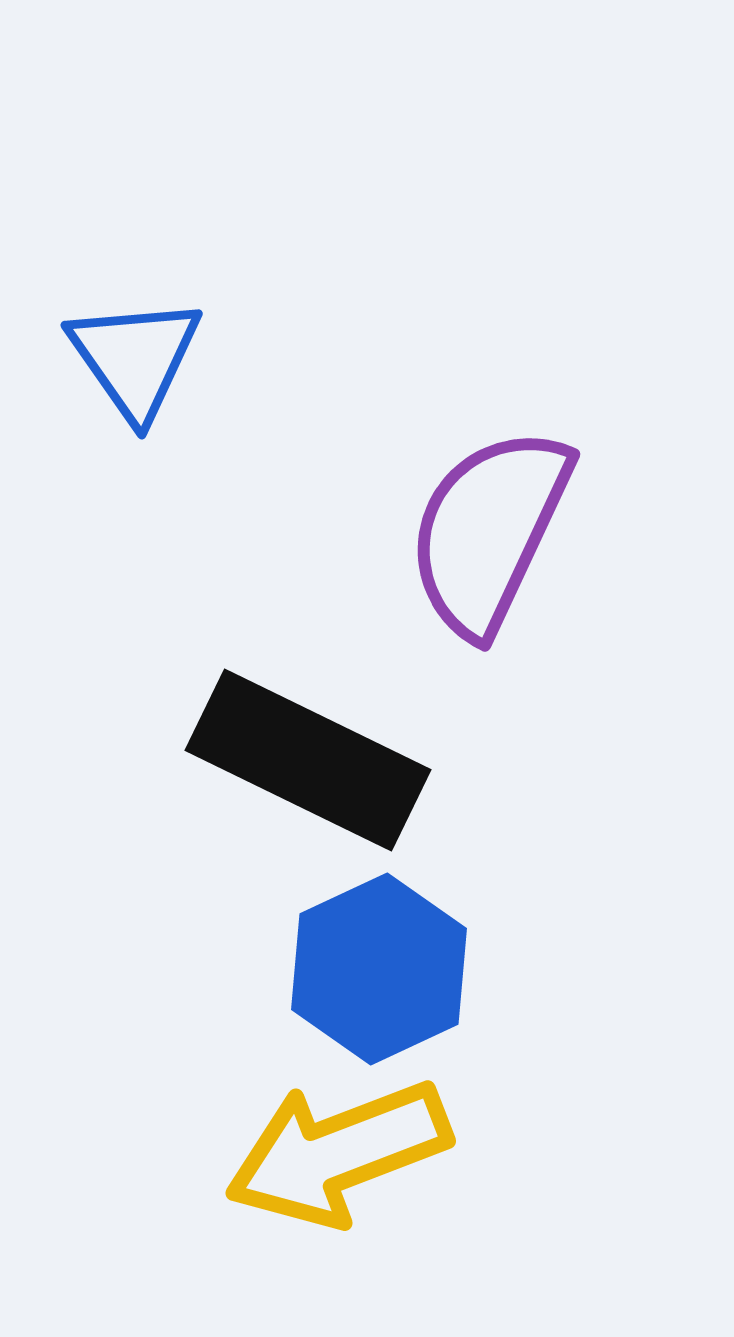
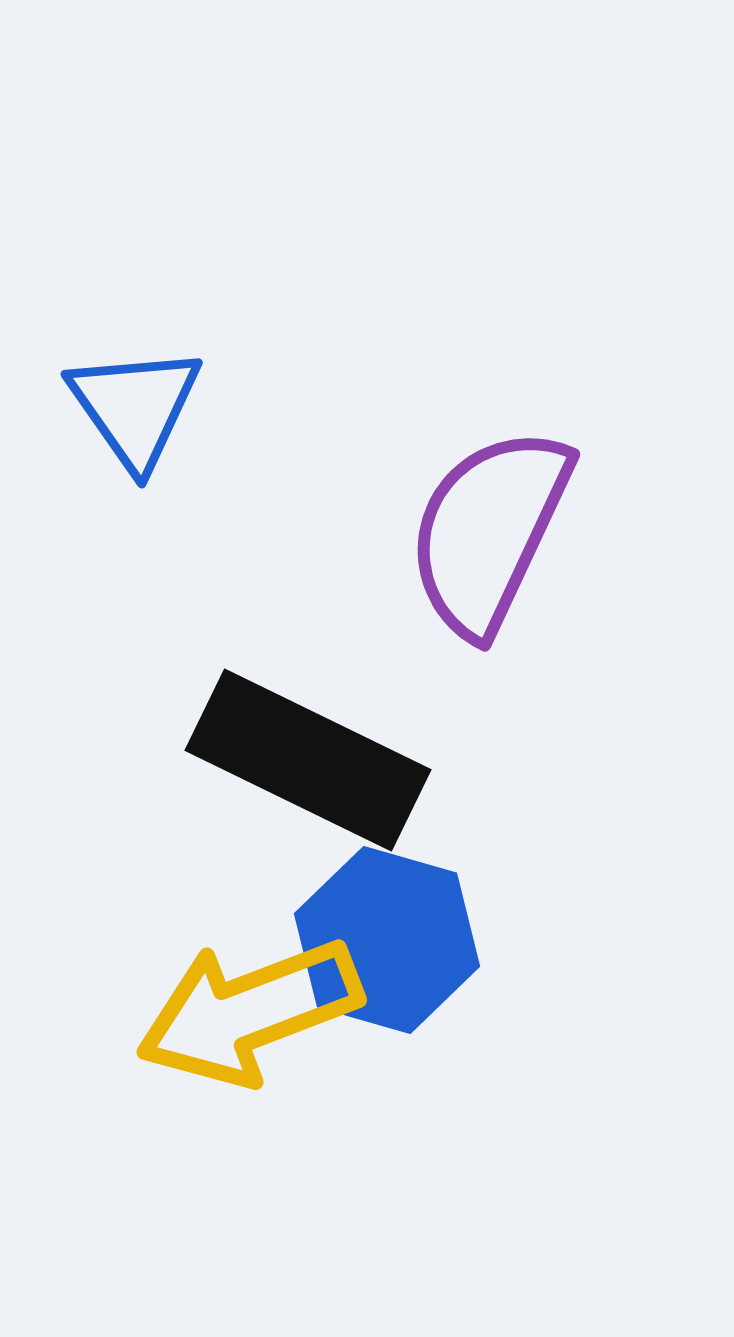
blue triangle: moved 49 px down
blue hexagon: moved 8 px right, 29 px up; rotated 19 degrees counterclockwise
yellow arrow: moved 89 px left, 141 px up
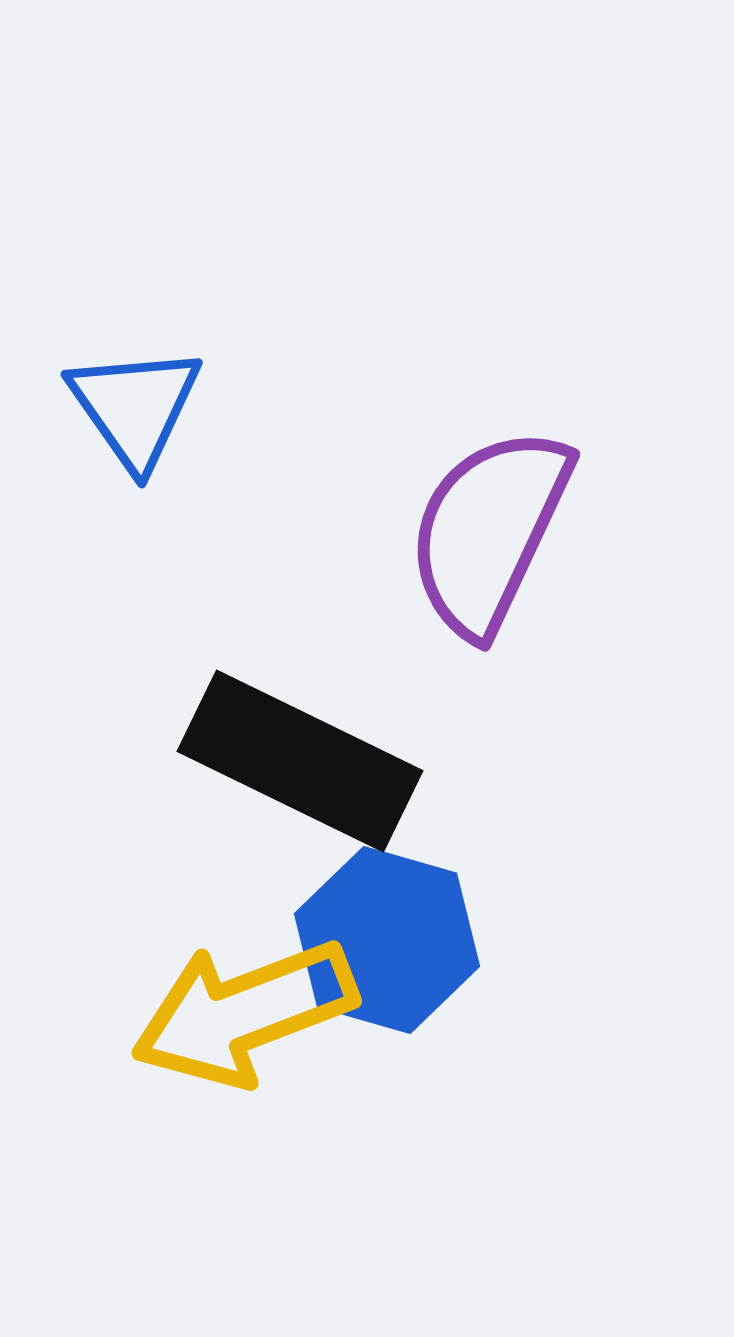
black rectangle: moved 8 px left, 1 px down
yellow arrow: moved 5 px left, 1 px down
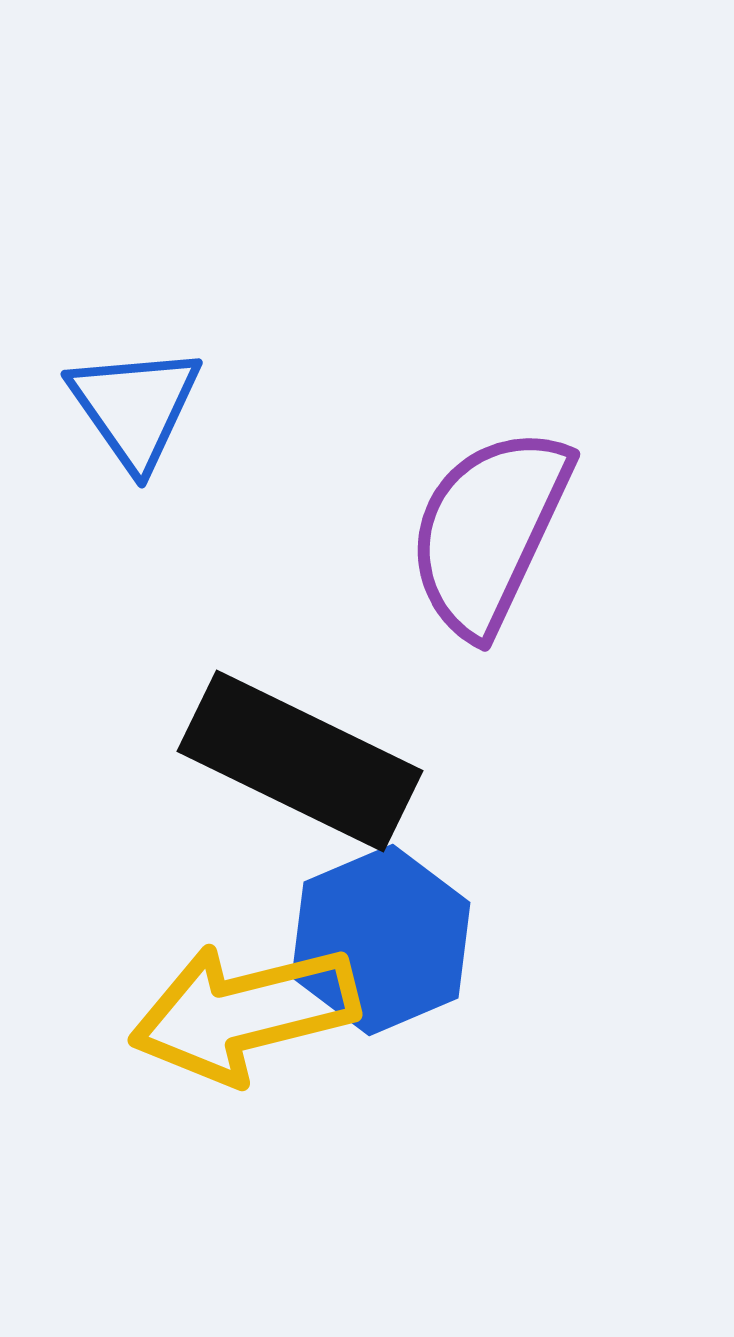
blue hexagon: moved 6 px left; rotated 21 degrees clockwise
yellow arrow: rotated 7 degrees clockwise
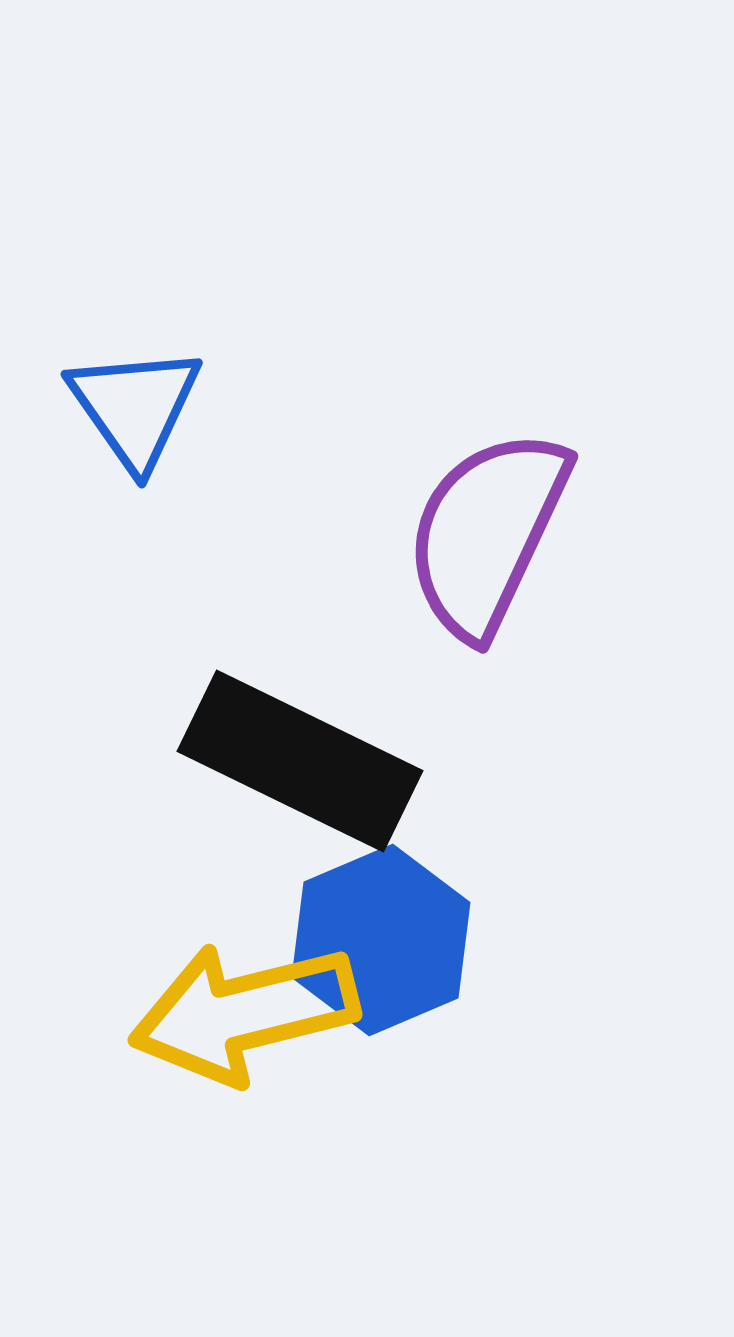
purple semicircle: moved 2 px left, 2 px down
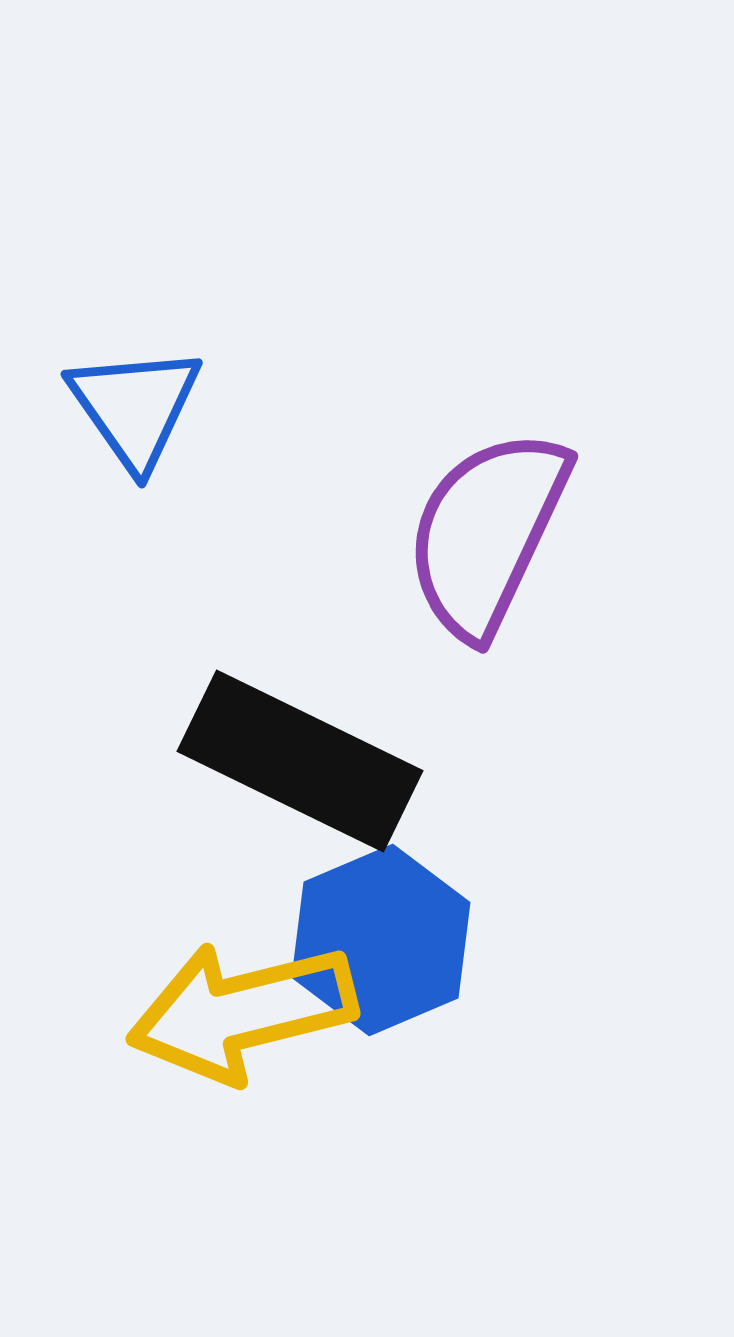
yellow arrow: moved 2 px left, 1 px up
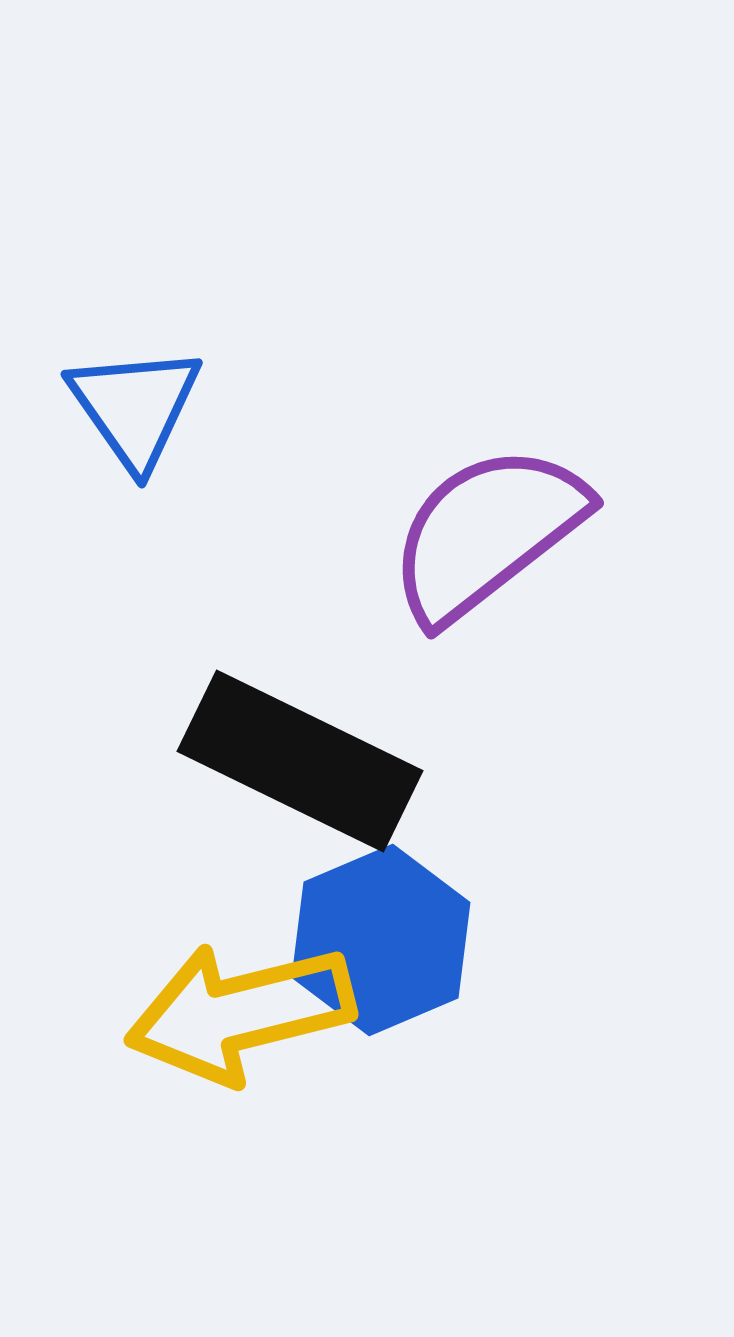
purple semicircle: rotated 27 degrees clockwise
yellow arrow: moved 2 px left, 1 px down
